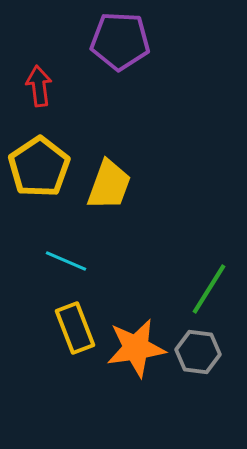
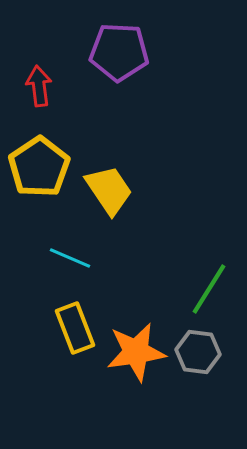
purple pentagon: moved 1 px left, 11 px down
yellow trapezoid: moved 5 px down; rotated 54 degrees counterclockwise
cyan line: moved 4 px right, 3 px up
orange star: moved 4 px down
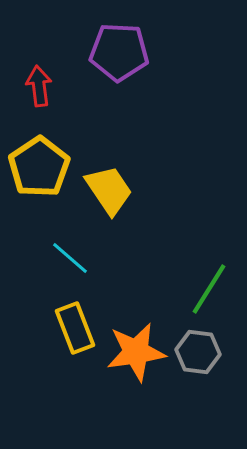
cyan line: rotated 18 degrees clockwise
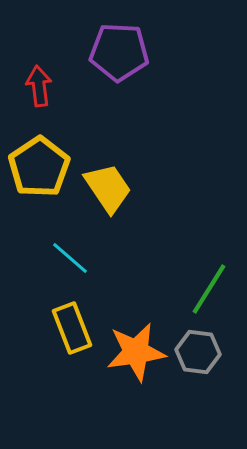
yellow trapezoid: moved 1 px left, 2 px up
yellow rectangle: moved 3 px left
